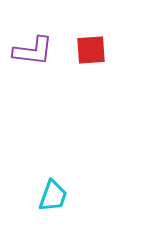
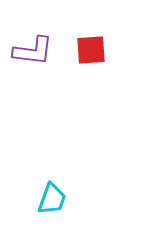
cyan trapezoid: moved 1 px left, 3 px down
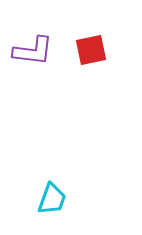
red square: rotated 8 degrees counterclockwise
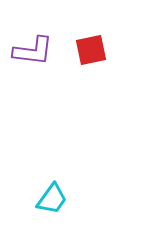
cyan trapezoid: rotated 16 degrees clockwise
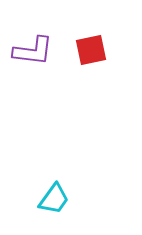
cyan trapezoid: moved 2 px right
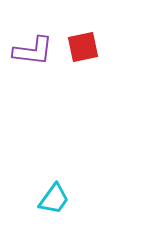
red square: moved 8 px left, 3 px up
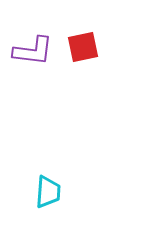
cyan trapezoid: moved 6 px left, 7 px up; rotated 32 degrees counterclockwise
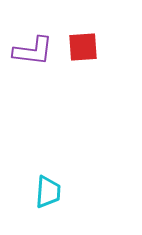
red square: rotated 8 degrees clockwise
